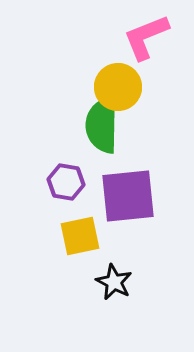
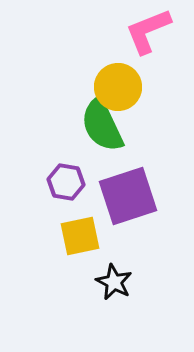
pink L-shape: moved 2 px right, 6 px up
green semicircle: rotated 26 degrees counterclockwise
purple square: rotated 12 degrees counterclockwise
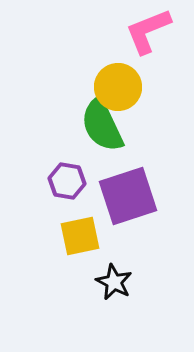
purple hexagon: moved 1 px right, 1 px up
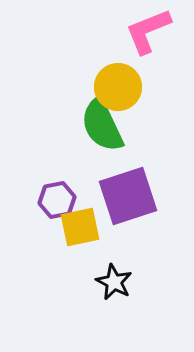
purple hexagon: moved 10 px left, 19 px down; rotated 21 degrees counterclockwise
yellow square: moved 9 px up
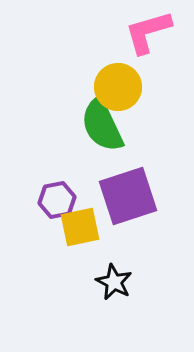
pink L-shape: moved 1 px down; rotated 6 degrees clockwise
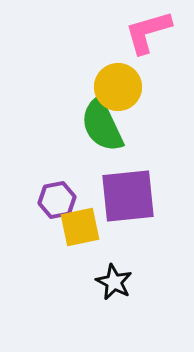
purple square: rotated 12 degrees clockwise
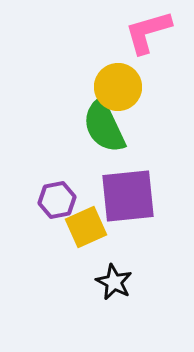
green semicircle: moved 2 px right, 1 px down
yellow square: moved 6 px right; rotated 12 degrees counterclockwise
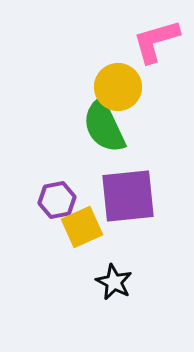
pink L-shape: moved 8 px right, 9 px down
yellow square: moved 4 px left
